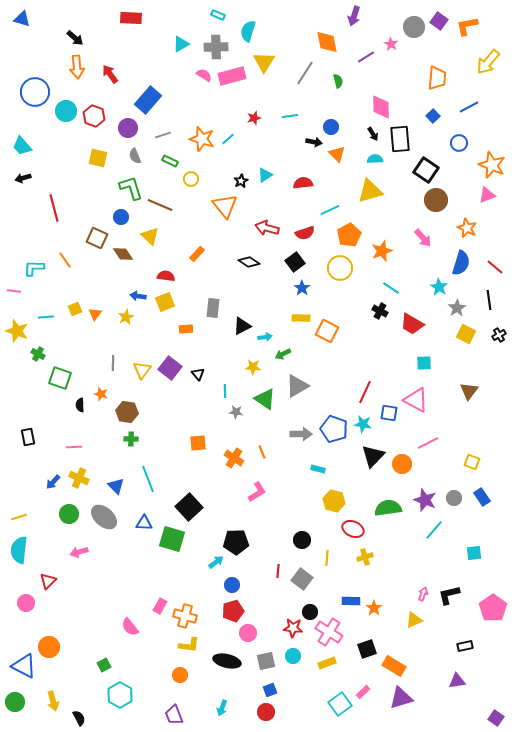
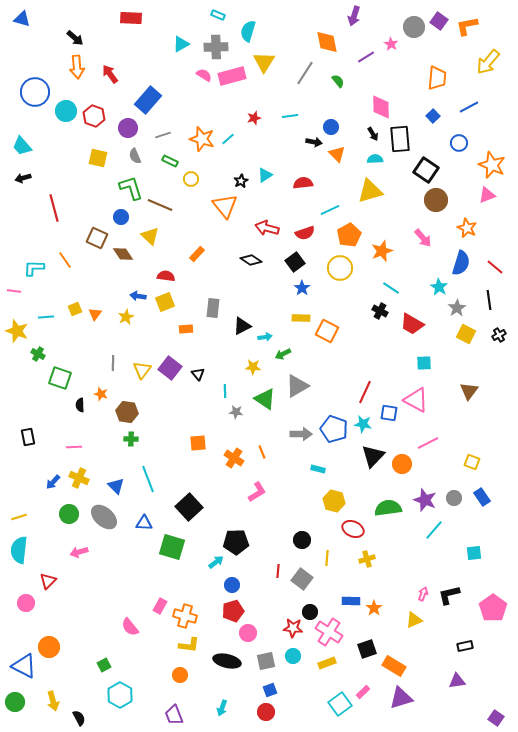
green semicircle at (338, 81): rotated 24 degrees counterclockwise
black diamond at (249, 262): moved 2 px right, 2 px up
green square at (172, 539): moved 8 px down
yellow cross at (365, 557): moved 2 px right, 2 px down
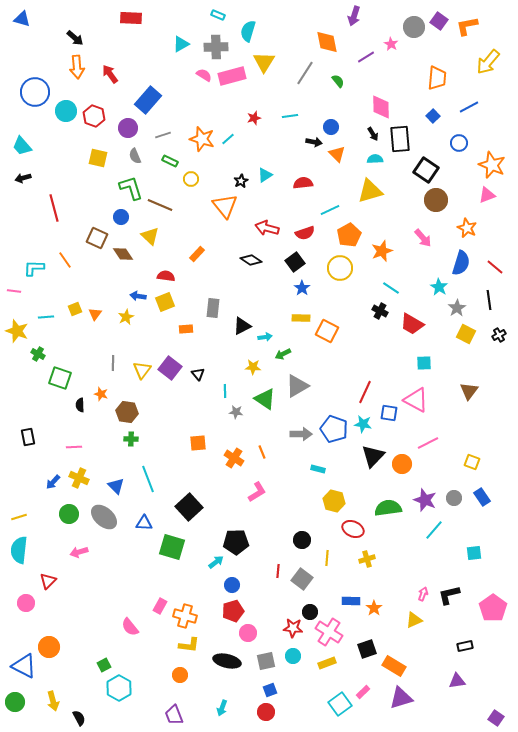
cyan hexagon at (120, 695): moved 1 px left, 7 px up
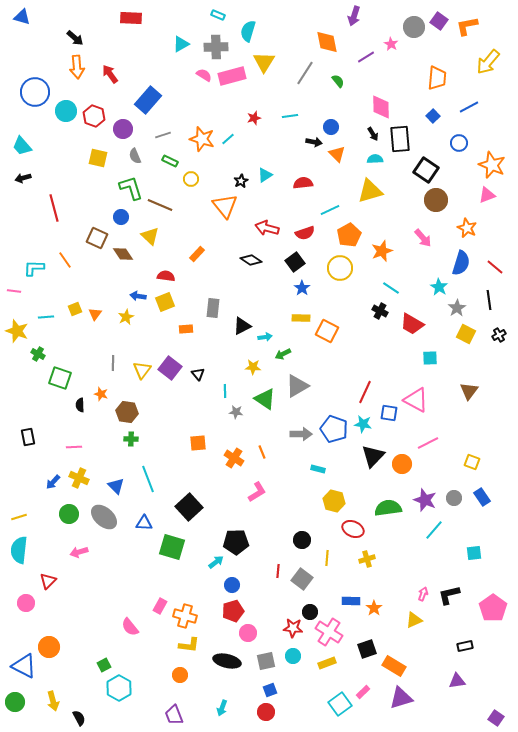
blue triangle at (22, 19): moved 2 px up
purple circle at (128, 128): moved 5 px left, 1 px down
cyan square at (424, 363): moved 6 px right, 5 px up
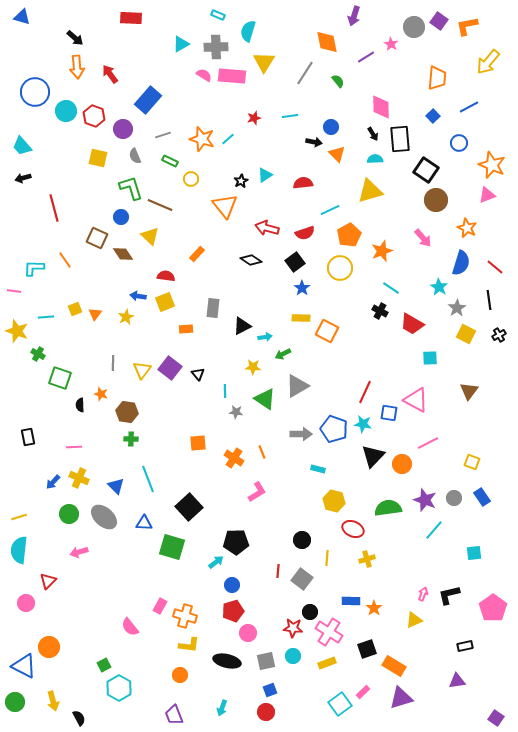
pink rectangle at (232, 76): rotated 20 degrees clockwise
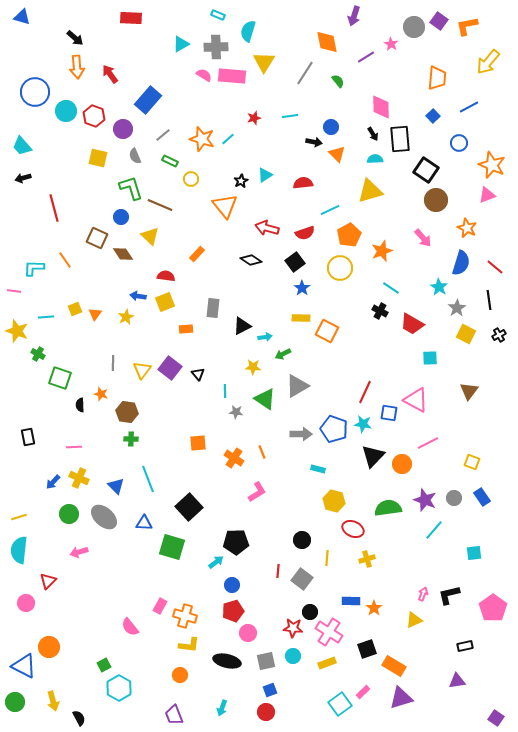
gray line at (163, 135): rotated 21 degrees counterclockwise
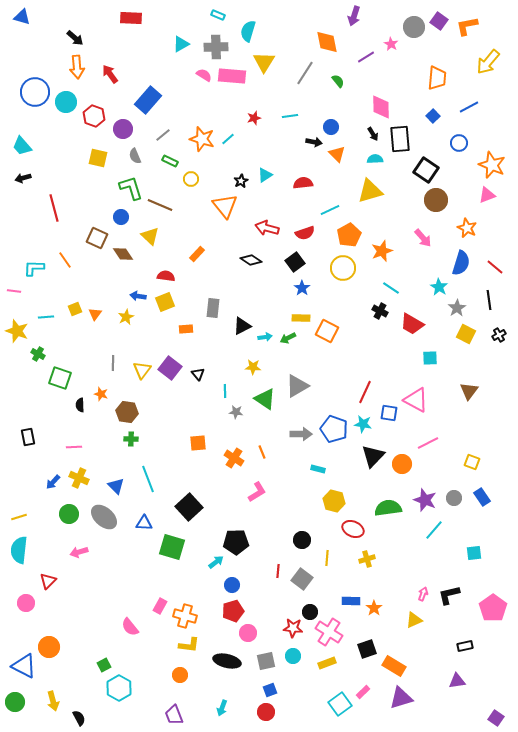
cyan circle at (66, 111): moved 9 px up
yellow circle at (340, 268): moved 3 px right
green arrow at (283, 354): moved 5 px right, 16 px up
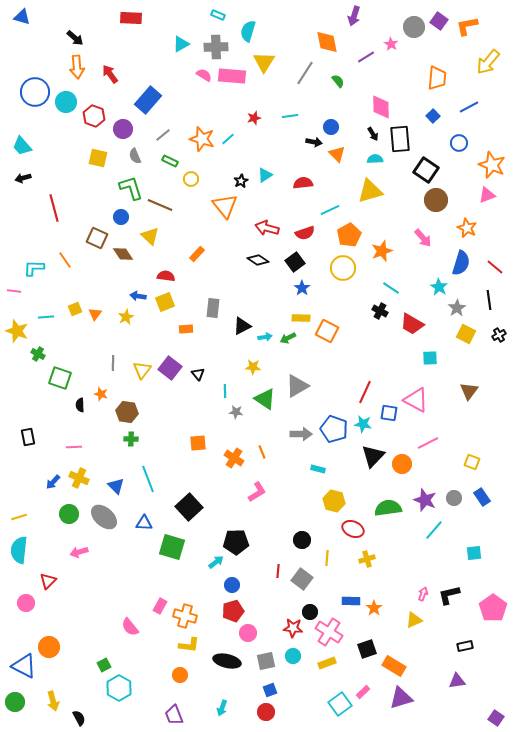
black diamond at (251, 260): moved 7 px right
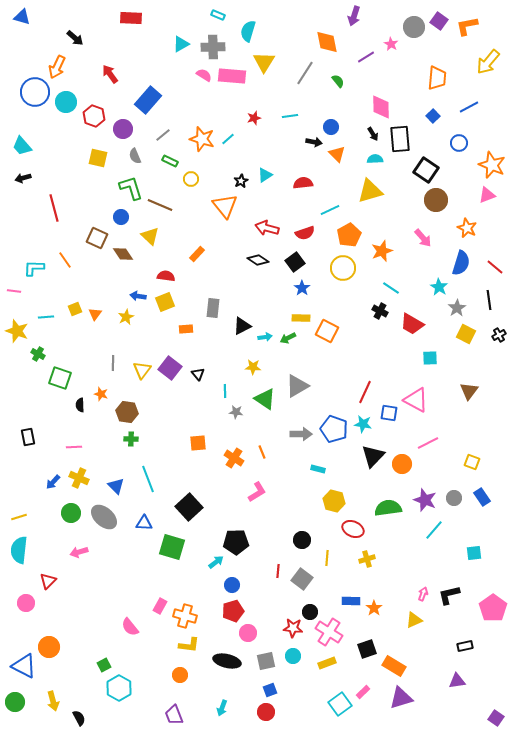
gray cross at (216, 47): moved 3 px left
orange arrow at (77, 67): moved 20 px left; rotated 30 degrees clockwise
green circle at (69, 514): moved 2 px right, 1 px up
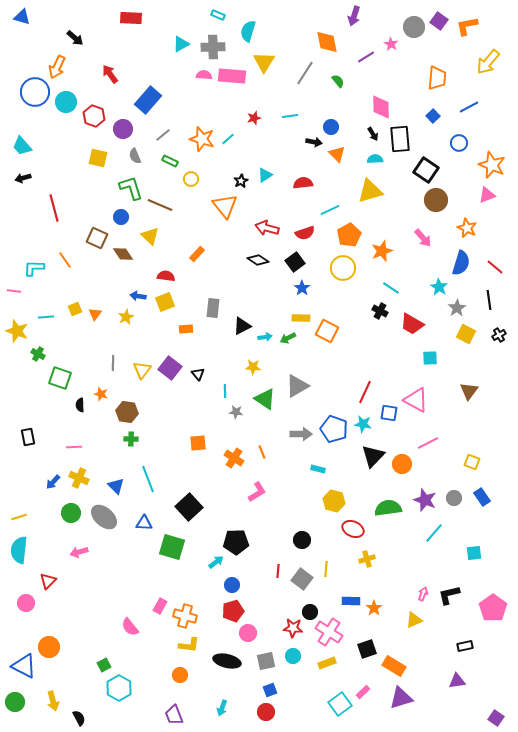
pink semicircle at (204, 75): rotated 28 degrees counterclockwise
cyan line at (434, 530): moved 3 px down
yellow line at (327, 558): moved 1 px left, 11 px down
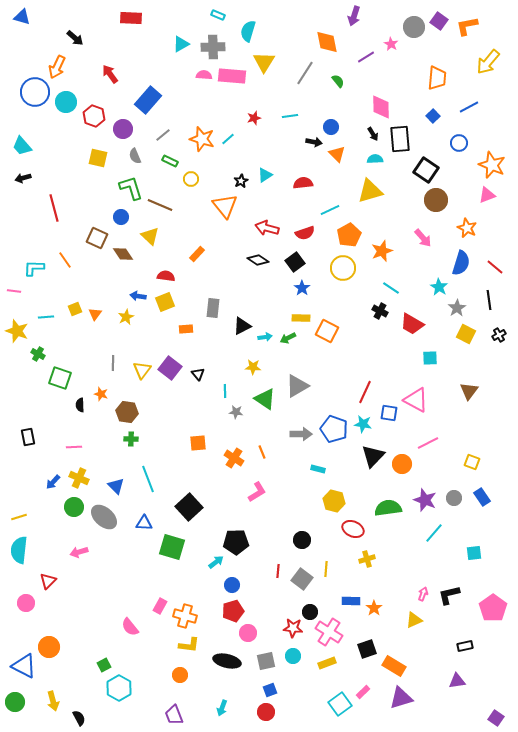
green circle at (71, 513): moved 3 px right, 6 px up
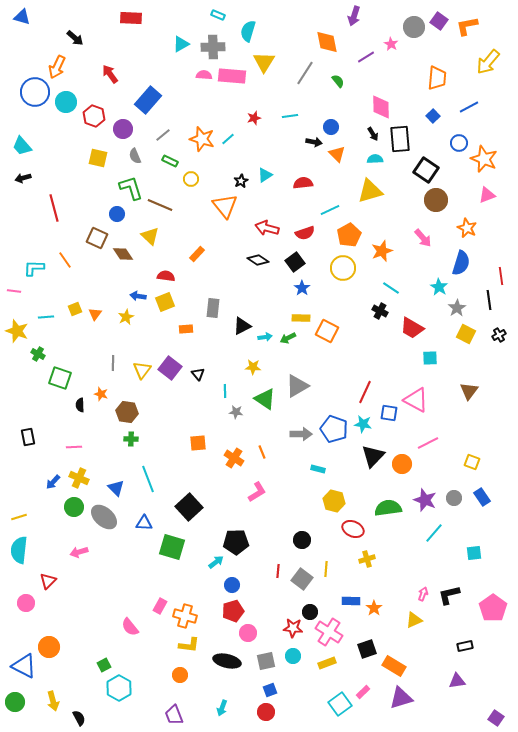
orange star at (492, 165): moved 8 px left, 6 px up
blue circle at (121, 217): moved 4 px left, 3 px up
red line at (495, 267): moved 6 px right, 9 px down; rotated 42 degrees clockwise
red trapezoid at (412, 324): moved 4 px down
blue triangle at (116, 486): moved 2 px down
